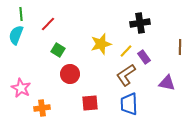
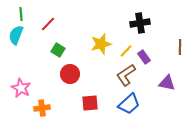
blue trapezoid: rotated 130 degrees counterclockwise
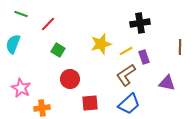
green line: rotated 64 degrees counterclockwise
cyan semicircle: moved 3 px left, 9 px down
yellow line: rotated 16 degrees clockwise
purple rectangle: rotated 16 degrees clockwise
red circle: moved 5 px down
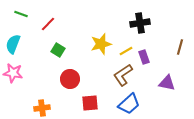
brown line: rotated 14 degrees clockwise
brown L-shape: moved 3 px left
pink star: moved 8 px left, 15 px up; rotated 18 degrees counterclockwise
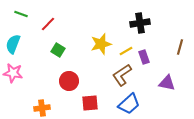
brown L-shape: moved 1 px left
red circle: moved 1 px left, 2 px down
